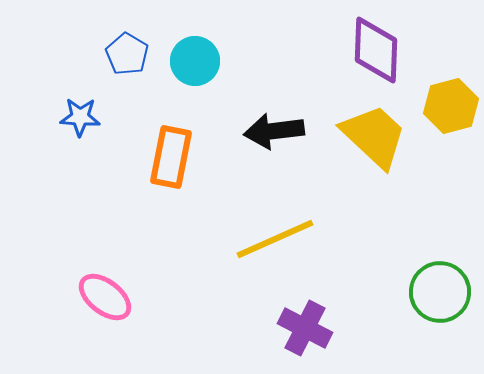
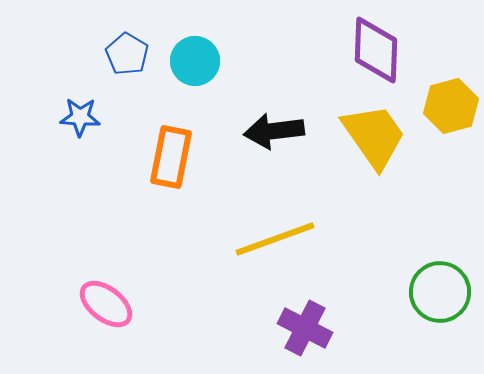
yellow trapezoid: rotated 12 degrees clockwise
yellow line: rotated 4 degrees clockwise
pink ellipse: moved 1 px right, 7 px down
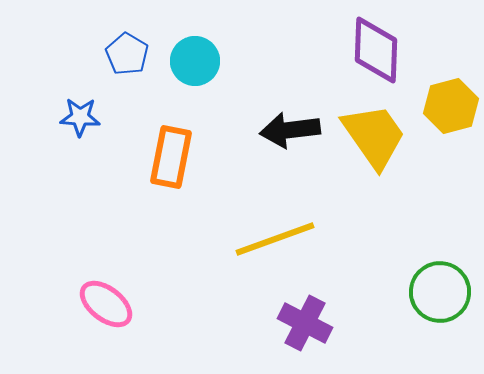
black arrow: moved 16 px right, 1 px up
purple cross: moved 5 px up
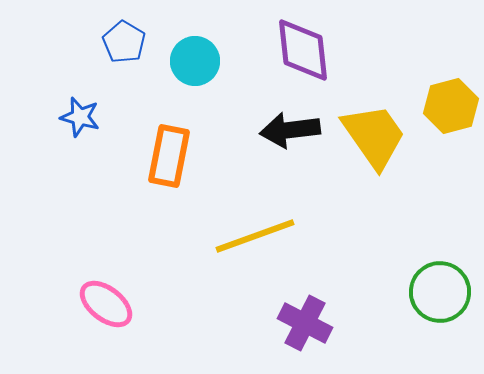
purple diamond: moved 73 px left; rotated 8 degrees counterclockwise
blue pentagon: moved 3 px left, 12 px up
blue star: rotated 12 degrees clockwise
orange rectangle: moved 2 px left, 1 px up
yellow line: moved 20 px left, 3 px up
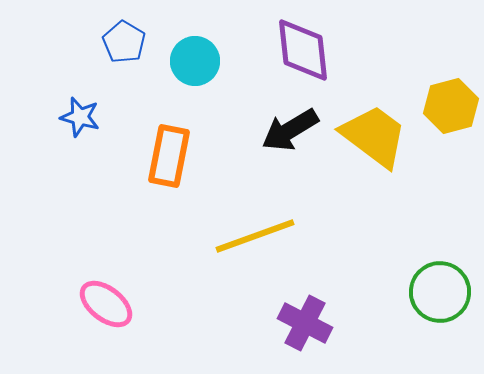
black arrow: rotated 24 degrees counterclockwise
yellow trapezoid: rotated 18 degrees counterclockwise
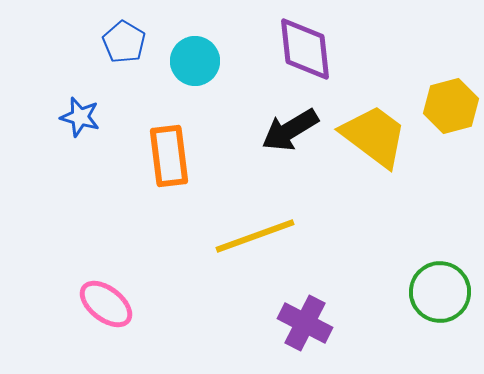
purple diamond: moved 2 px right, 1 px up
orange rectangle: rotated 18 degrees counterclockwise
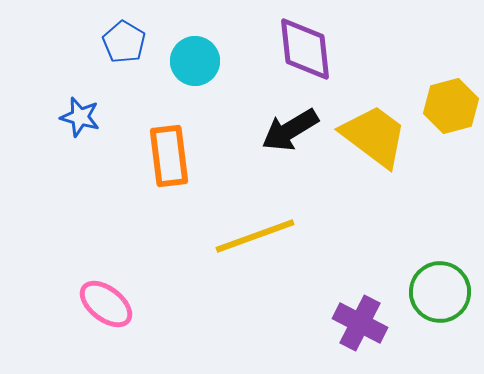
purple cross: moved 55 px right
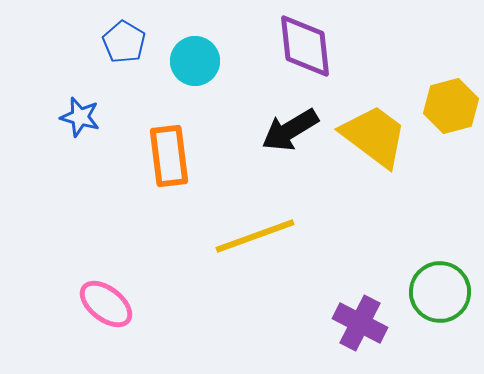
purple diamond: moved 3 px up
